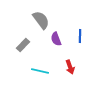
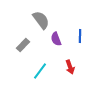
cyan line: rotated 66 degrees counterclockwise
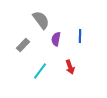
purple semicircle: rotated 32 degrees clockwise
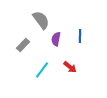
red arrow: rotated 32 degrees counterclockwise
cyan line: moved 2 px right, 1 px up
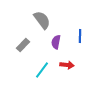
gray semicircle: moved 1 px right
purple semicircle: moved 3 px down
red arrow: moved 3 px left, 2 px up; rotated 32 degrees counterclockwise
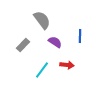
purple semicircle: moved 1 px left; rotated 112 degrees clockwise
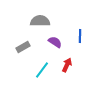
gray semicircle: moved 2 px left, 1 px down; rotated 54 degrees counterclockwise
gray rectangle: moved 2 px down; rotated 16 degrees clockwise
red arrow: rotated 72 degrees counterclockwise
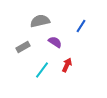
gray semicircle: rotated 12 degrees counterclockwise
blue line: moved 1 px right, 10 px up; rotated 32 degrees clockwise
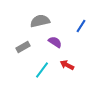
red arrow: rotated 88 degrees counterclockwise
